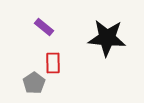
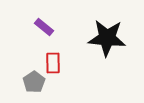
gray pentagon: moved 1 px up
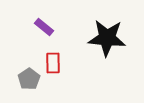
gray pentagon: moved 5 px left, 3 px up
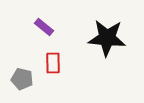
gray pentagon: moved 7 px left; rotated 25 degrees counterclockwise
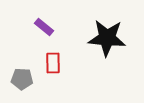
gray pentagon: rotated 10 degrees counterclockwise
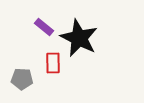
black star: moved 28 px left; rotated 21 degrees clockwise
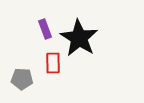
purple rectangle: moved 1 px right, 2 px down; rotated 30 degrees clockwise
black star: rotated 6 degrees clockwise
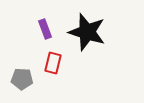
black star: moved 8 px right, 6 px up; rotated 15 degrees counterclockwise
red rectangle: rotated 15 degrees clockwise
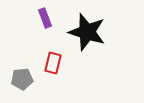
purple rectangle: moved 11 px up
gray pentagon: rotated 10 degrees counterclockwise
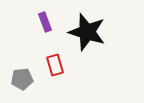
purple rectangle: moved 4 px down
red rectangle: moved 2 px right, 2 px down; rotated 30 degrees counterclockwise
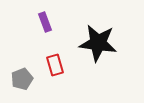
black star: moved 11 px right, 11 px down; rotated 9 degrees counterclockwise
gray pentagon: rotated 15 degrees counterclockwise
